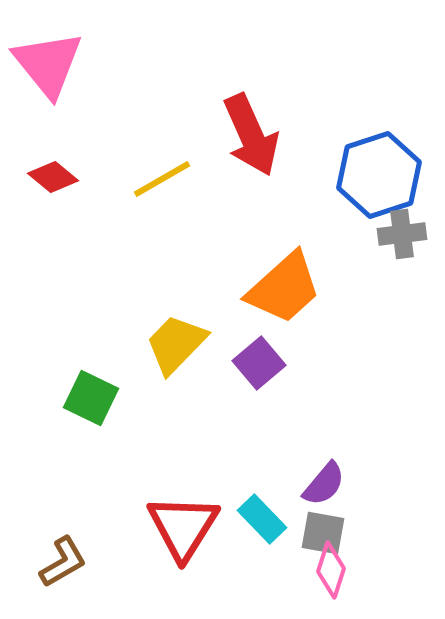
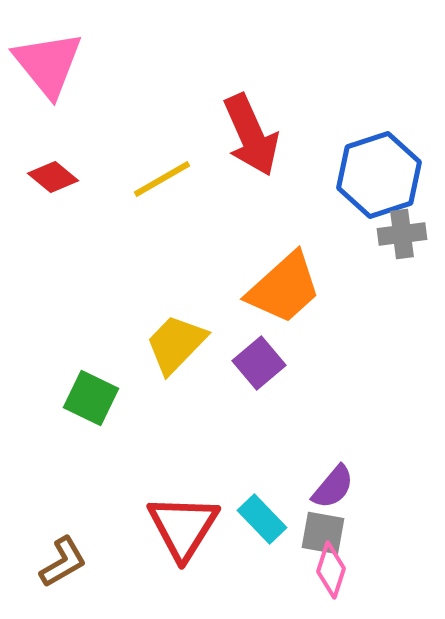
purple semicircle: moved 9 px right, 3 px down
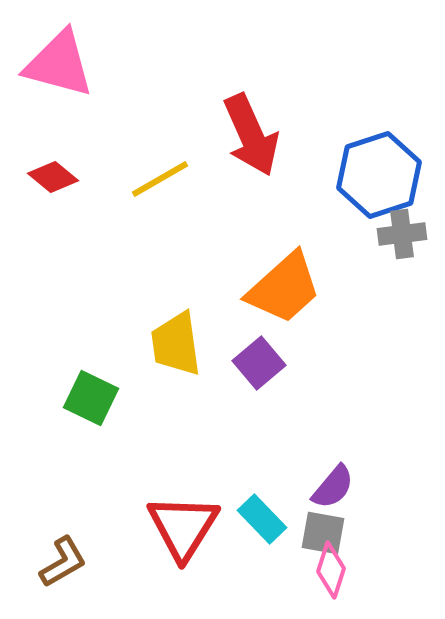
pink triangle: moved 11 px right; rotated 36 degrees counterclockwise
yellow line: moved 2 px left
yellow trapezoid: rotated 52 degrees counterclockwise
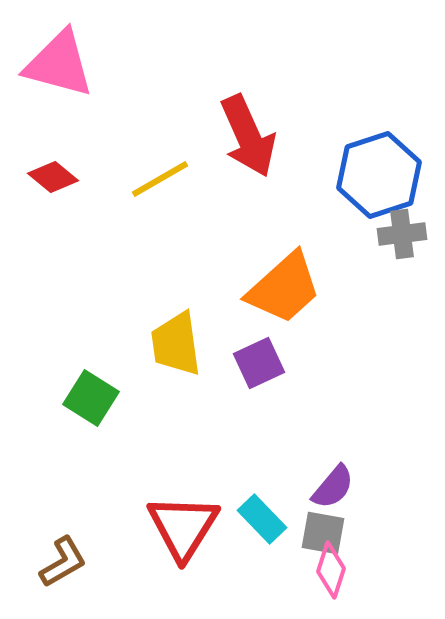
red arrow: moved 3 px left, 1 px down
purple square: rotated 15 degrees clockwise
green square: rotated 6 degrees clockwise
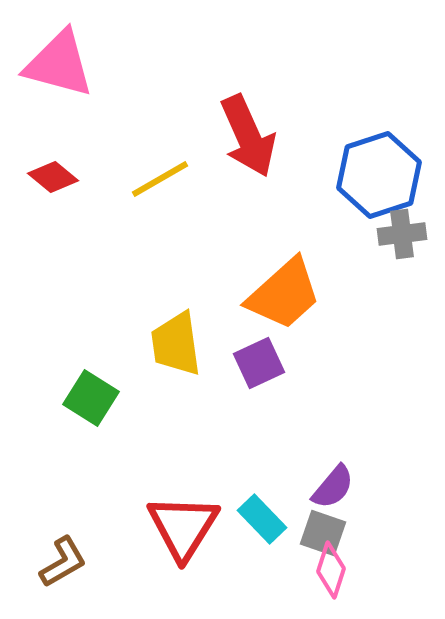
orange trapezoid: moved 6 px down
gray square: rotated 9 degrees clockwise
